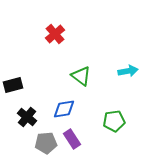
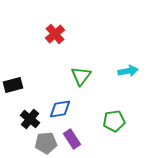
green triangle: rotated 30 degrees clockwise
blue diamond: moved 4 px left
black cross: moved 3 px right, 2 px down
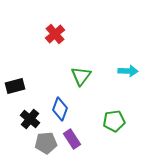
cyan arrow: rotated 12 degrees clockwise
black rectangle: moved 2 px right, 1 px down
blue diamond: rotated 60 degrees counterclockwise
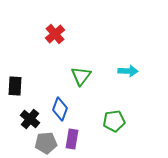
black rectangle: rotated 72 degrees counterclockwise
purple rectangle: rotated 42 degrees clockwise
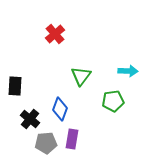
green pentagon: moved 1 px left, 20 px up
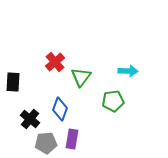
red cross: moved 28 px down
green triangle: moved 1 px down
black rectangle: moved 2 px left, 4 px up
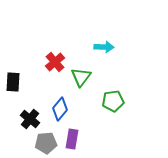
cyan arrow: moved 24 px left, 24 px up
blue diamond: rotated 20 degrees clockwise
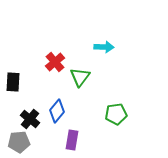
green triangle: moved 1 px left
green pentagon: moved 3 px right, 13 px down
blue diamond: moved 3 px left, 2 px down
purple rectangle: moved 1 px down
gray pentagon: moved 27 px left, 1 px up
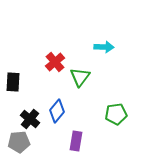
purple rectangle: moved 4 px right, 1 px down
